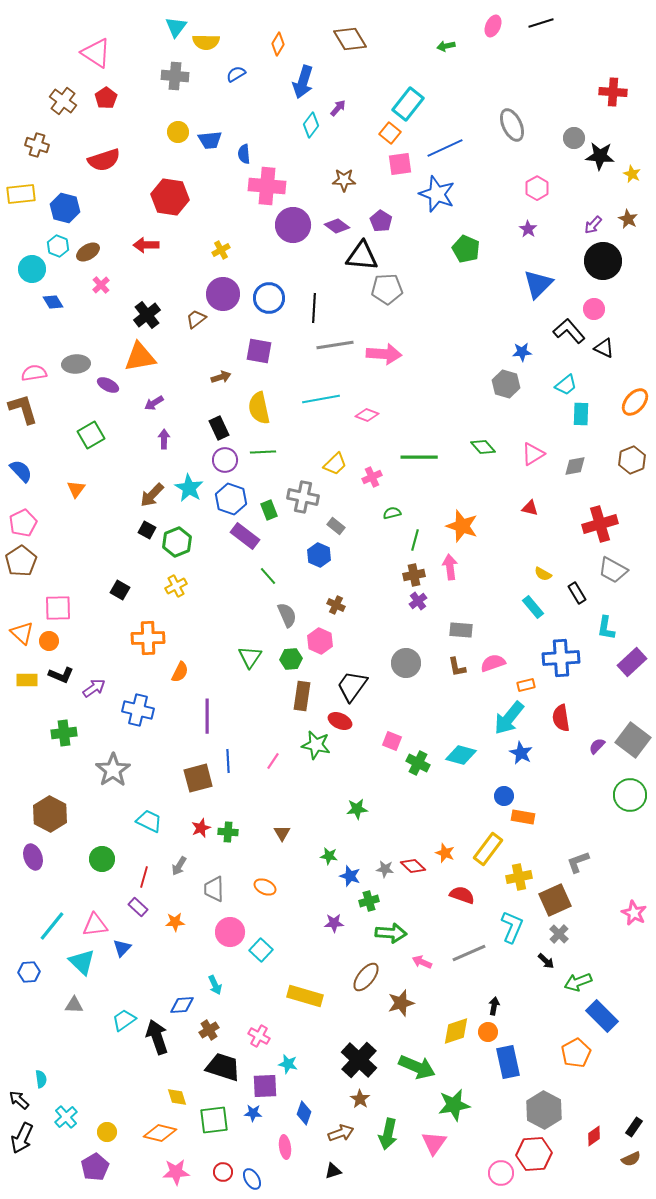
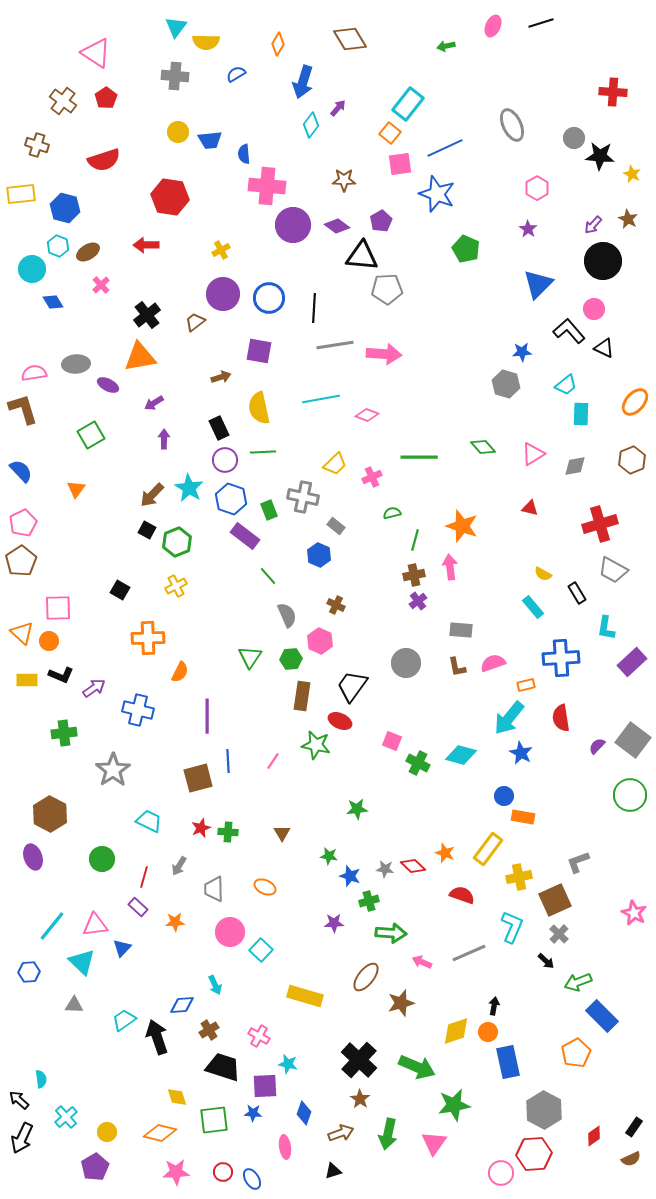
purple pentagon at (381, 221): rotated 10 degrees clockwise
brown trapezoid at (196, 319): moved 1 px left, 3 px down
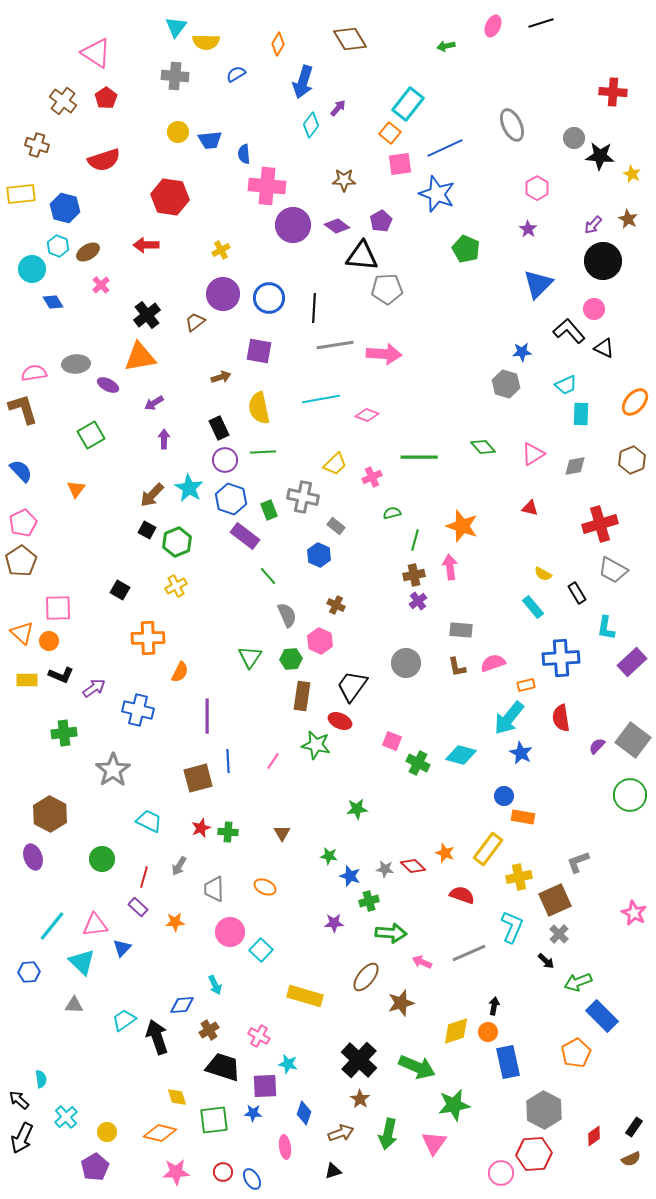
cyan trapezoid at (566, 385): rotated 15 degrees clockwise
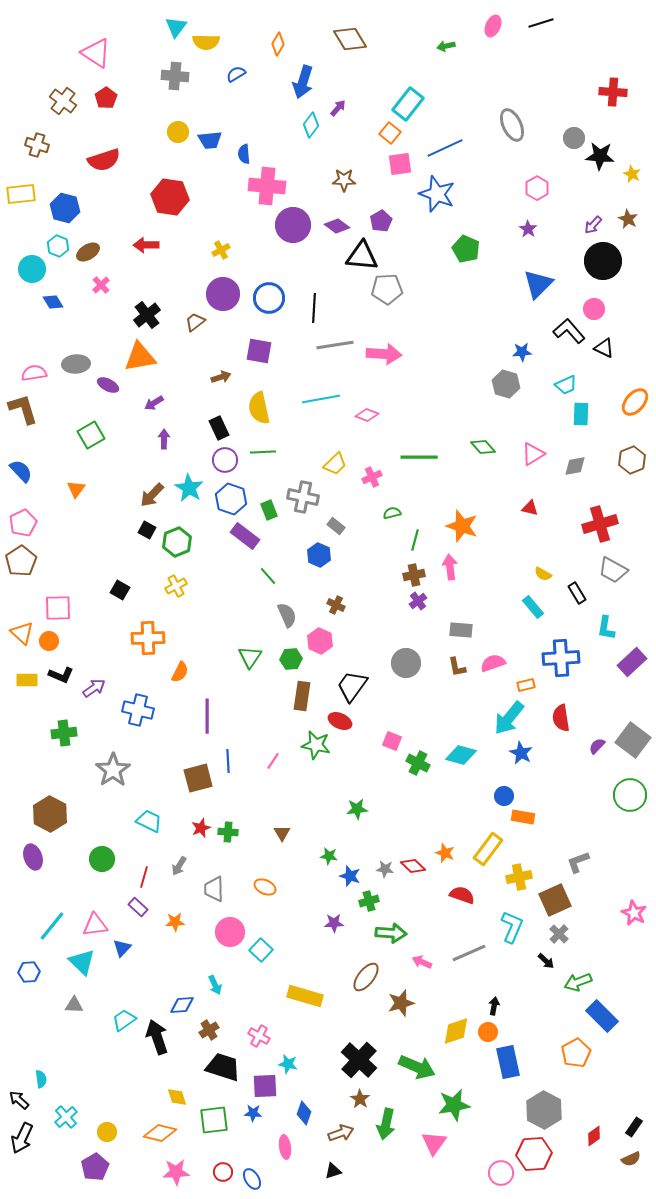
green arrow at (388, 1134): moved 2 px left, 10 px up
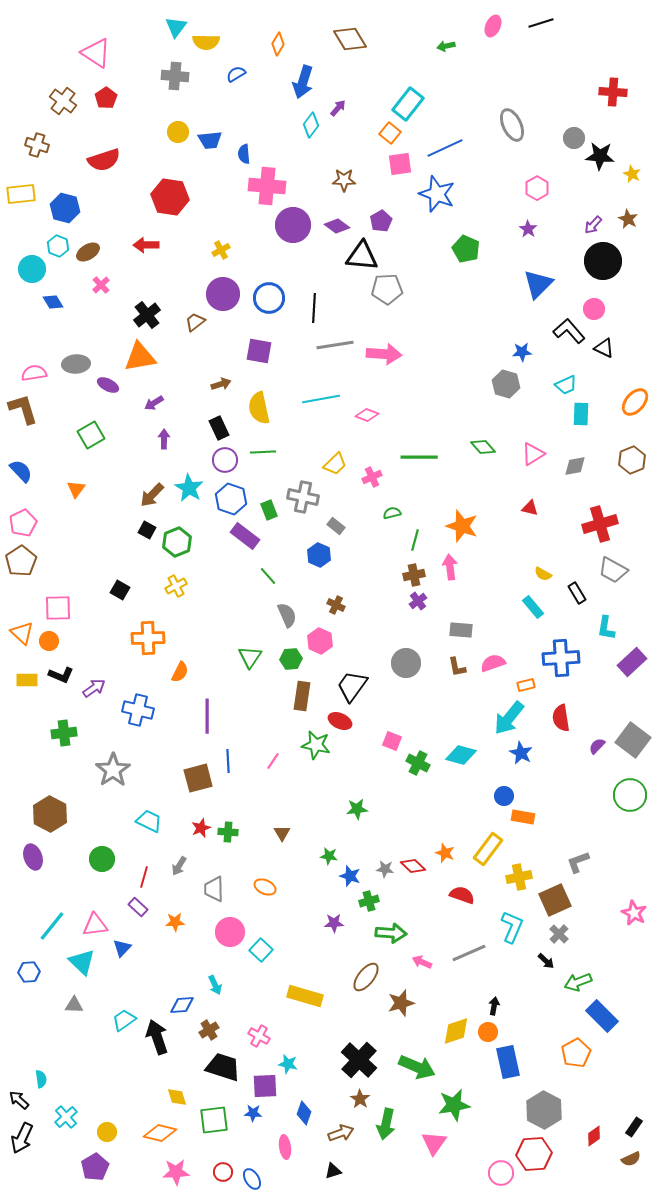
brown arrow at (221, 377): moved 7 px down
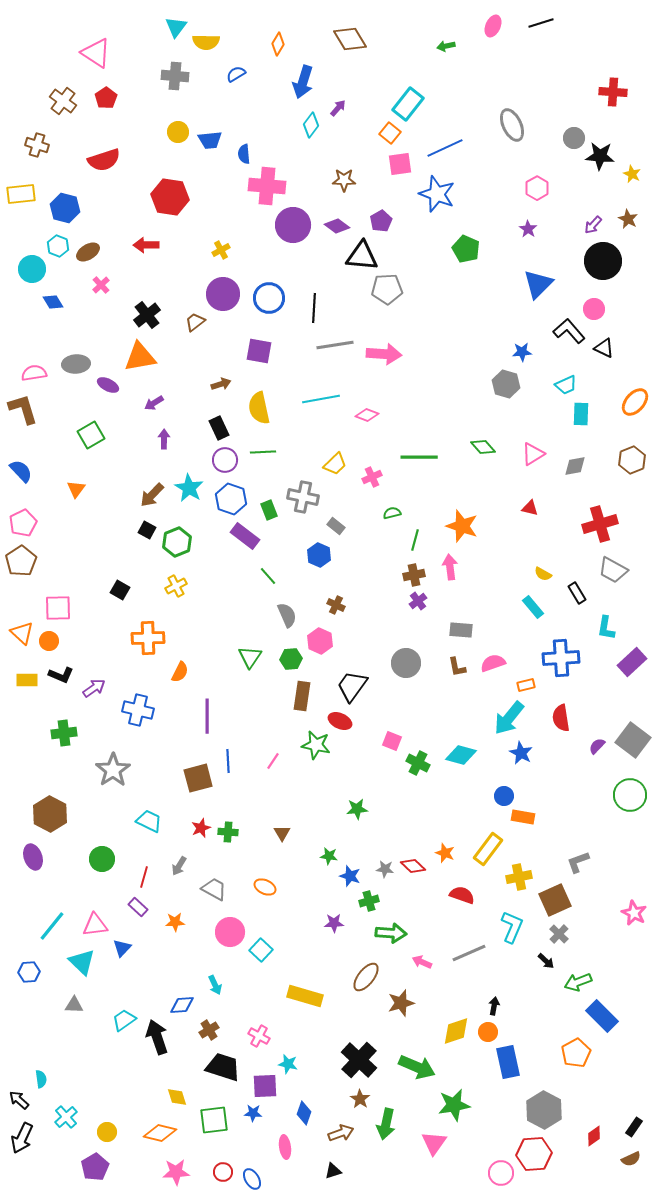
gray trapezoid at (214, 889): rotated 120 degrees clockwise
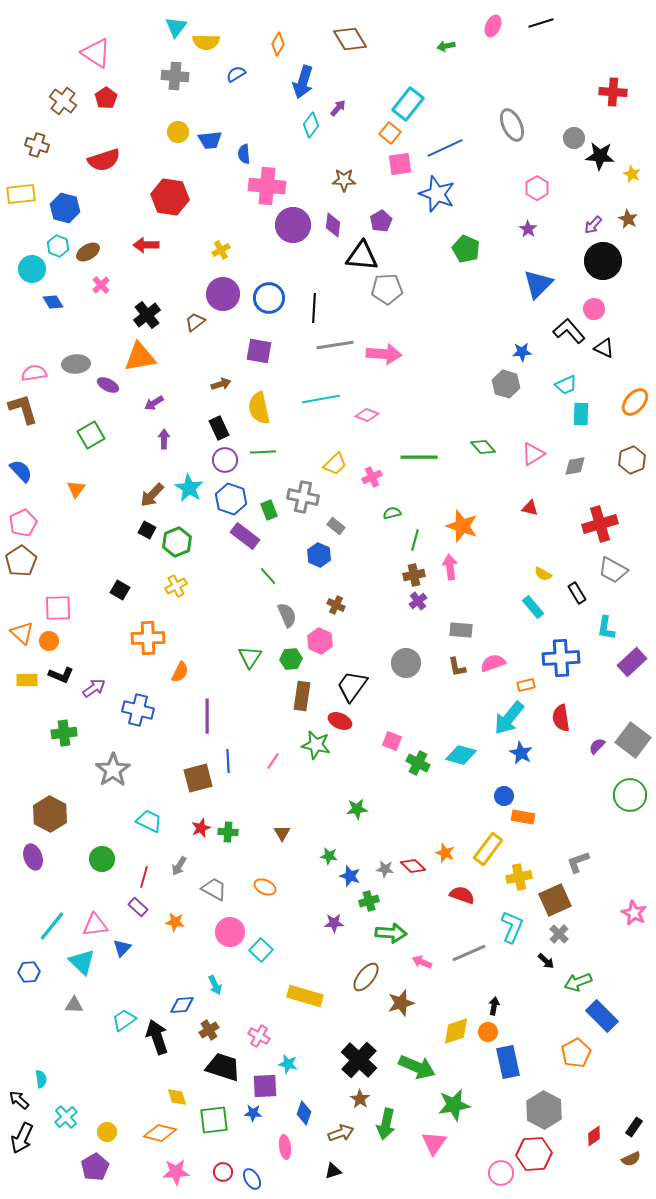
purple diamond at (337, 226): moved 4 px left, 1 px up; rotated 60 degrees clockwise
orange star at (175, 922): rotated 12 degrees clockwise
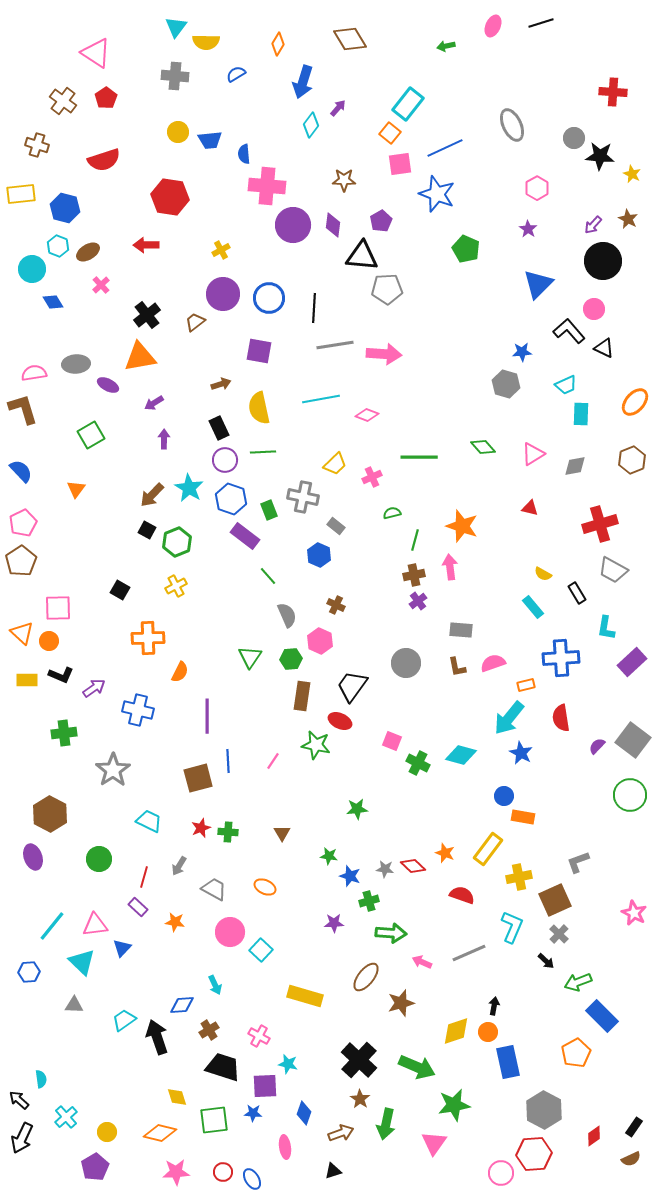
green circle at (102, 859): moved 3 px left
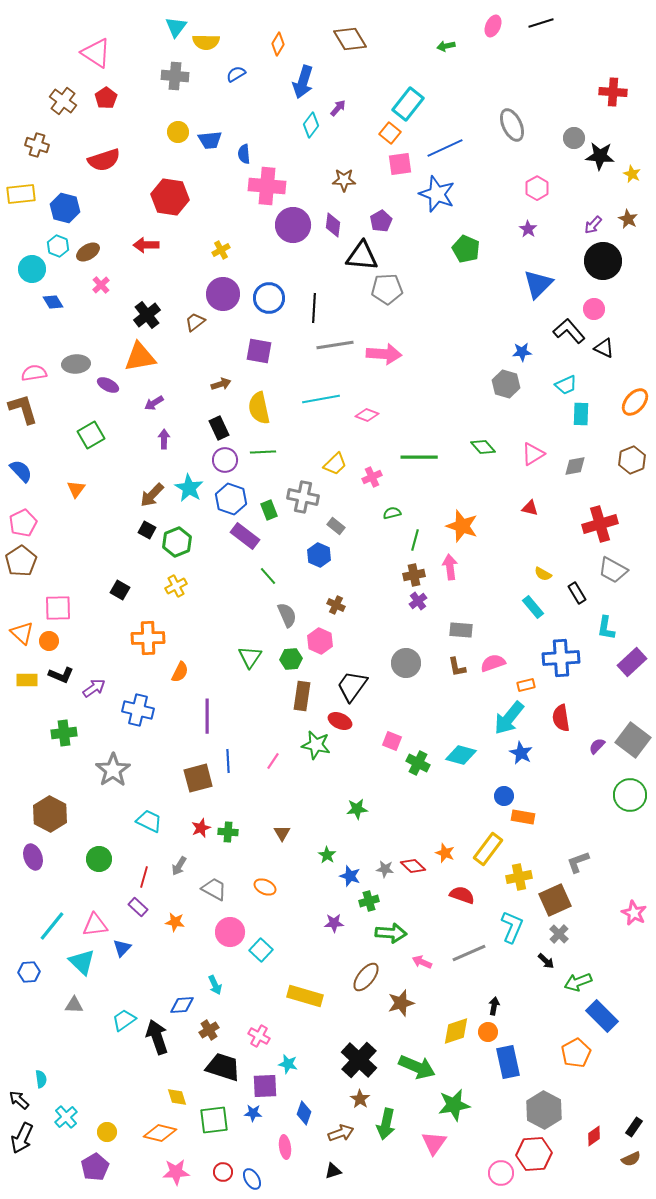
green star at (329, 856): moved 2 px left, 1 px up; rotated 24 degrees clockwise
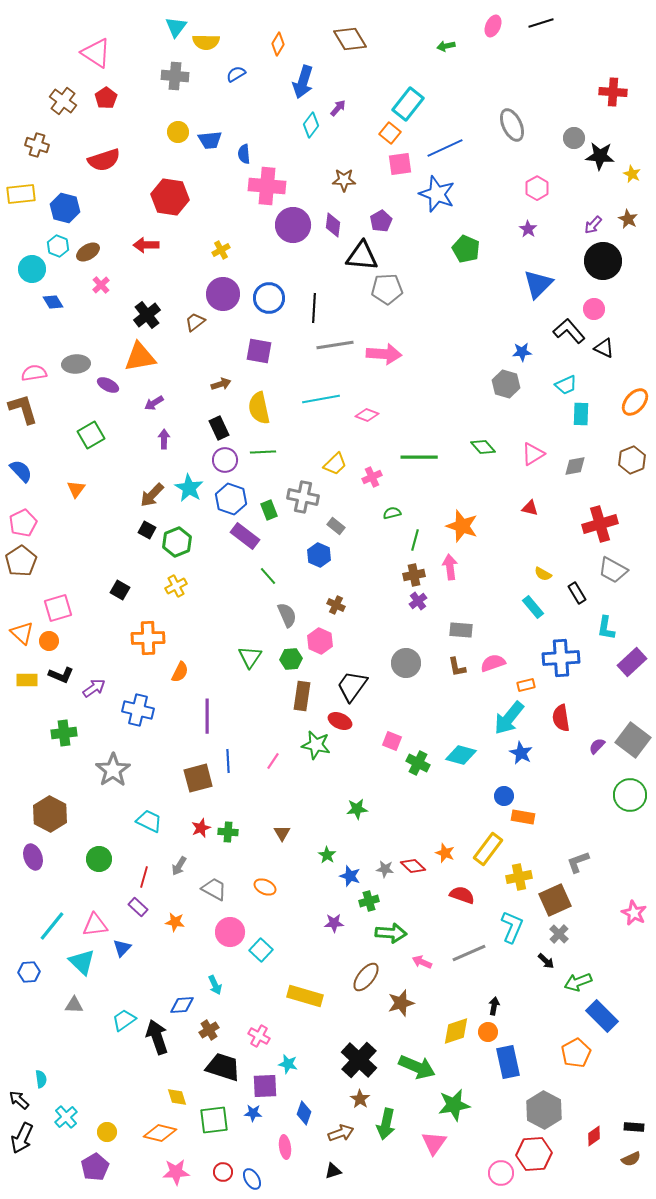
pink square at (58, 608): rotated 16 degrees counterclockwise
black rectangle at (634, 1127): rotated 60 degrees clockwise
